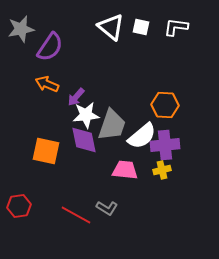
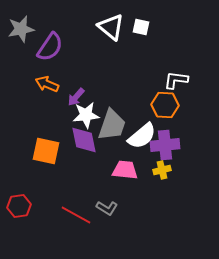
white L-shape: moved 53 px down
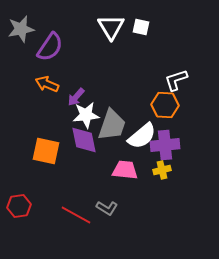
white triangle: rotated 20 degrees clockwise
white L-shape: rotated 25 degrees counterclockwise
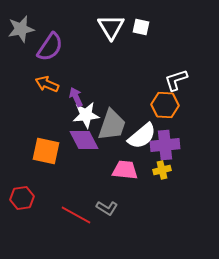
purple arrow: rotated 114 degrees clockwise
purple diamond: rotated 16 degrees counterclockwise
red hexagon: moved 3 px right, 8 px up
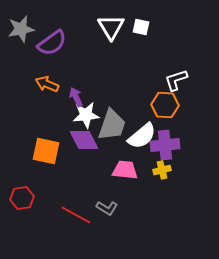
purple semicircle: moved 2 px right, 4 px up; rotated 20 degrees clockwise
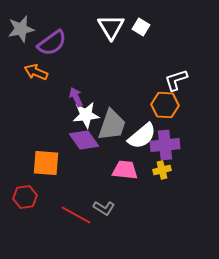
white square: rotated 18 degrees clockwise
orange arrow: moved 11 px left, 12 px up
purple diamond: rotated 8 degrees counterclockwise
orange square: moved 12 px down; rotated 8 degrees counterclockwise
red hexagon: moved 3 px right, 1 px up
gray L-shape: moved 3 px left
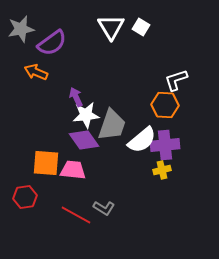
white semicircle: moved 4 px down
pink trapezoid: moved 52 px left
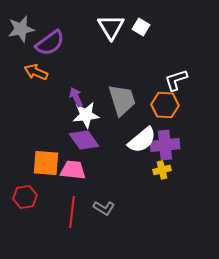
purple semicircle: moved 2 px left
gray trapezoid: moved 10 px right, 25 px up; rotated 36 degrees counterclockwise
red line: moved 4 px left, 3 px up; rotated 68 degrees clockwise
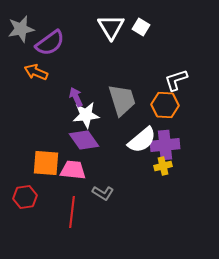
yellow cross: moved 1 px right, 4 px up
gray L-shape: moved 1 px left, 15 px up
